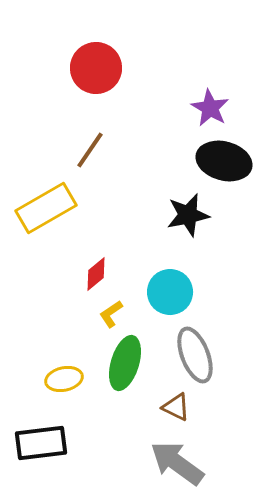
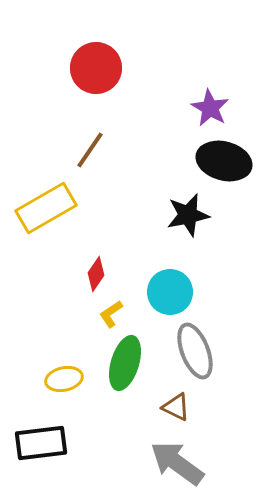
red diamond: rotated 16 degrees counterclockwise
gray ellipse: moved 4 px up
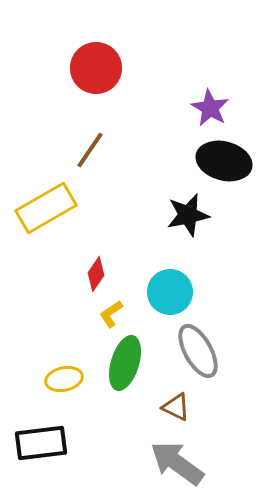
gray ellipse: moved 3 px right; rotated 8 degrees counterclockwise
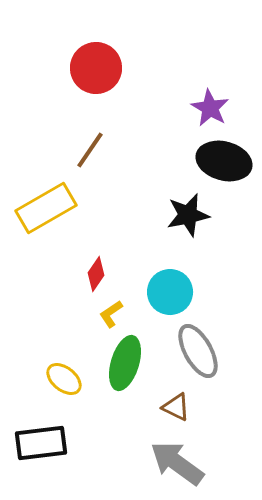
yellow ellipse: rotated 51 degrees clockwise
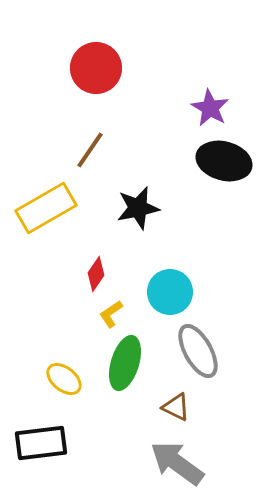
black star: moved 50 px left, 7 px up
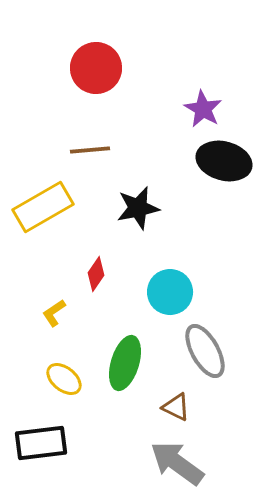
purple star: moved 7 px left, 1 px down
brown line: rotated 51 degrees clockwise
yellow rectangle: moved 3 px left, 1 px up
yellow L-shape: moved 57 px left, 1 px up
gray ellipse: moved 7 px right
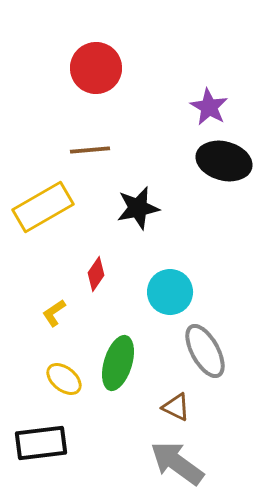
purple star: moved 6 px right, 2 px up
green ellipse: moved 7 px left
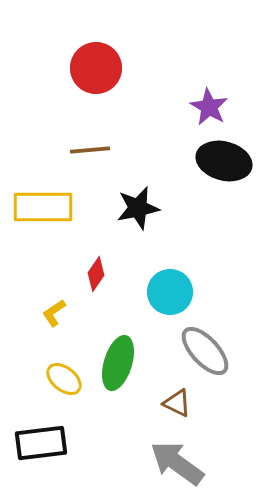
yellow rectangle: rotated 30 degrees clockwise
gray ellipse: rotated 14 degrees counterclockwise
brown triangle: moved 1 px right, 4 px up
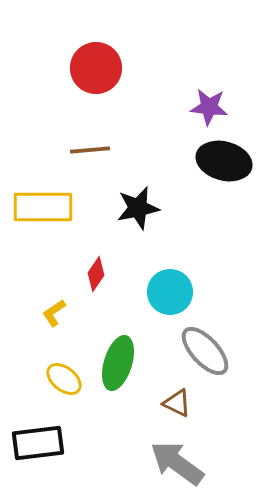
purple star: rotated 24 degrees counterclockwise
black rectangle: moved 3 px left
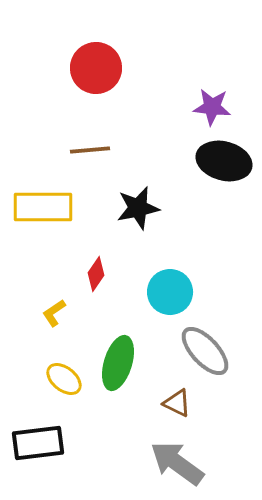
purple star: moved 3 px right
